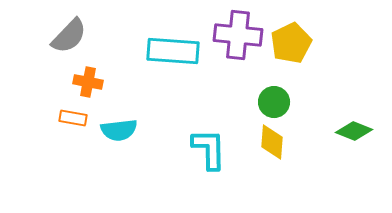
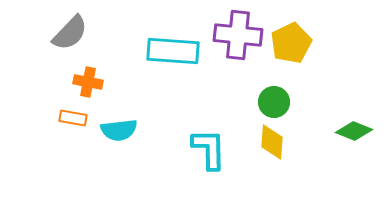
gray semicircle: moved 1 px right, 3 px up
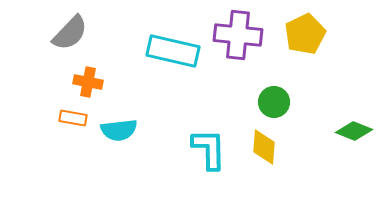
yellow pentagon: moved 14 px right, 9 px up
cyan rectangle: rotated 9 degrees clockwise
yellow diamond: moved 8 px left, 5 px down
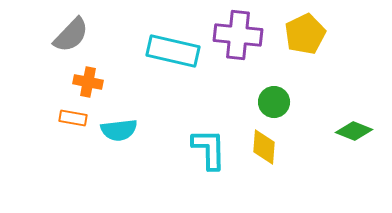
gray semicircle: moved 1 px right, 2 px down
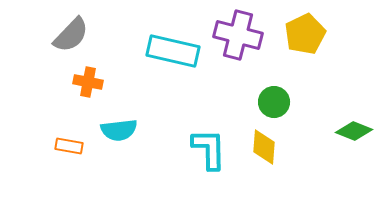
purple cross: rotated 9 degrees clockwise
orange rectangle: moved 4 px left, 28 px down
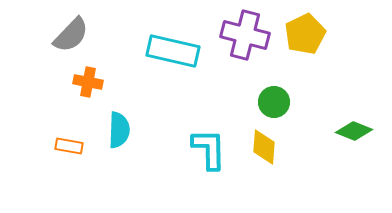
purple cross: moved 7 px right
cyan semicircle: rotated 81 degrees counterclockwise
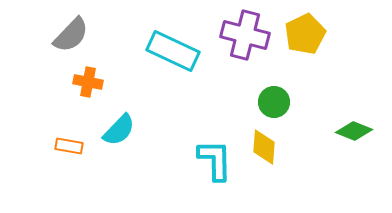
cyan rectangle: rotated 12 degrees clockwise
cyan semicircle: rotated 42 degrees clockwise
cyan L-shape: moved 6 px right, 11 px down
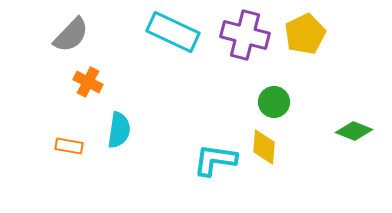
cyan rectangle: moved 19 px up
orange cross: rotated 16 degrees clockwise
cyan semicircle: rotated 36 degrees counterclockwise
cyan L-shape: rotated 81 degrees counterclockwise
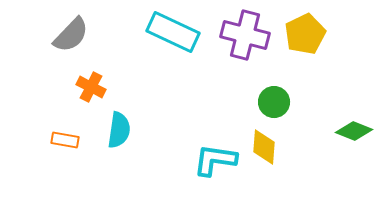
orange cross: moved 3 px right, 5 px down
orange rectangle: moved 4 px left, 6 px up
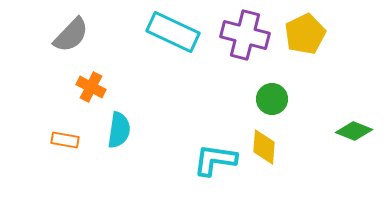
green circle: moved 2 px left, 3 px up
